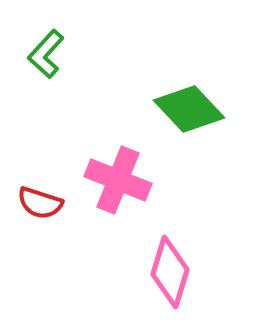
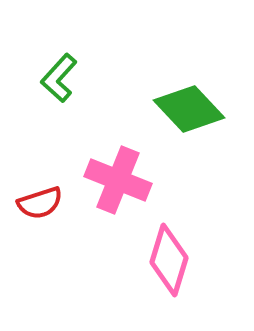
green L-shape: moved 13 px right, 24 px down
red semicircle: rotated 36 degrees counterclockwise
pink diamond: moved 1 px left, 12 px up
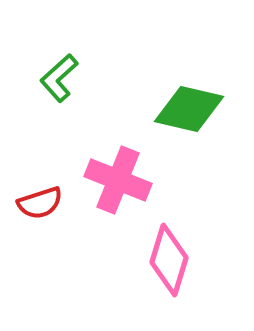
green L-shape: rotated 6 degrees clockwise
green diamond: rotated 34 degrees counterclockwise
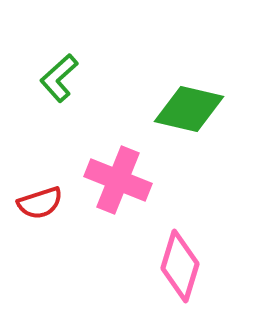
pink diamond: moved 11 px right, 6 px down
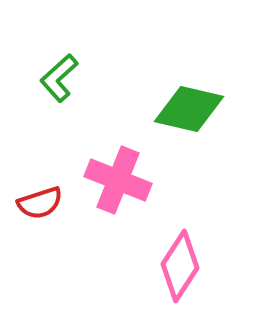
pink diamond: rotated 16 degrees clockwise
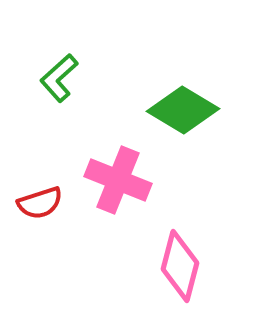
green diamond: moved 6 px left, 1 px down; rotated 18 degrees clockwise
pink diamond: rotated 18 degrees counterclockwise
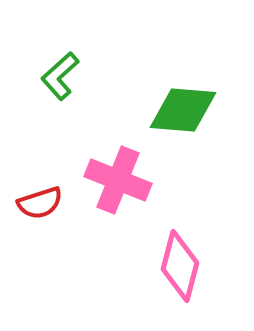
green L-shape: moved 1 px right, 2 px up
green diamond: rotated 26 degrees counterclockwise
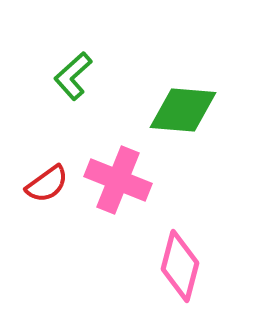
green L-shape: moved 13 px right
red semicircle: moved 7 px right, 19 px up; rotated 18 degrees counterclockwise
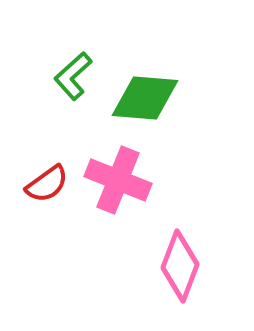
green diamond: moved 38 px left, 12 px up
pink diamond: rotated 6 degrees clockwise
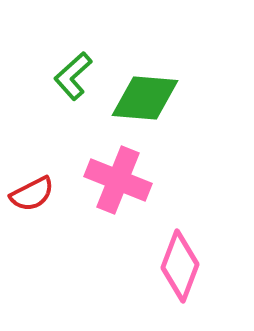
red semicircle: moved 15 px left, 10 px down; rotated 9 degrees clockwise
